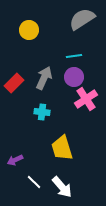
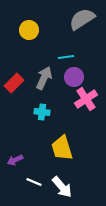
cyan line: moved 8 px left, 1 px down
white line: rotated 21 degrees counterclockwise
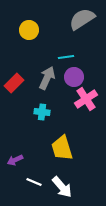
gray arrow: moved 3 px right
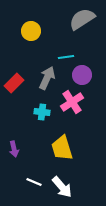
yellow circle: moved 2 px right, 1 px down
purple circle: moved 8 px right, 2 px up
pink cross: moved 14 px left, 3 px down
purple arrow: moved 1 px left, 11 px up; rotated 77 degrees counterclockwise
